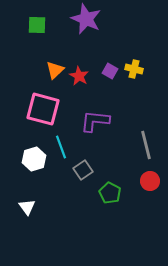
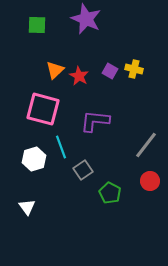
gray line: rotated 52 degrees clockwise
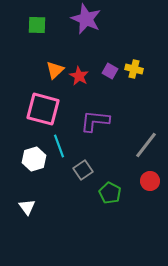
cyan line: moved 2 px left, 1 px up
